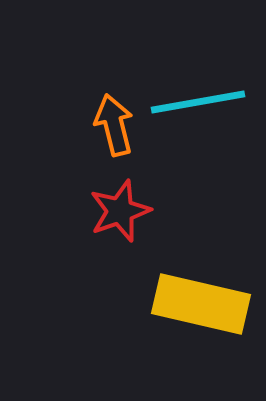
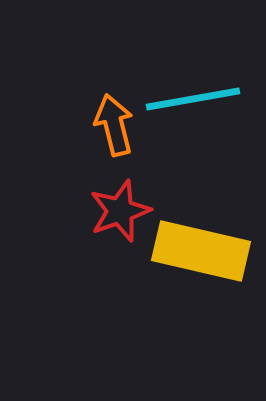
cyan line: moved 5 px left, 3 px up
yellow rectangle: moved 53 px up
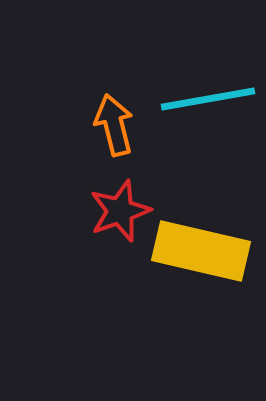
cyan line: moved 15 px right
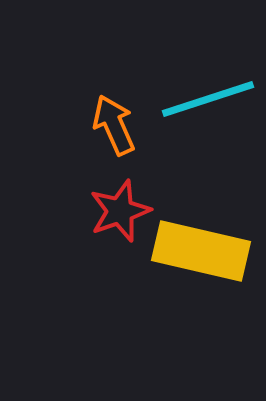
cyan line: rotated 8 degrees counterclockwise
orange arrow: rotated 10 degrees counterclockwise
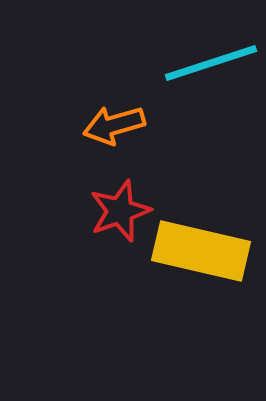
cyan line: moved 3 px right, 36 px up
orange arrow: rotated 82 degrees counterclockwise
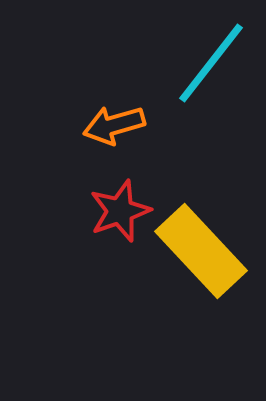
cyan line: rotated 34 degrees counterclockwise
yellow rectangle: rotated 34 degrees clockwise
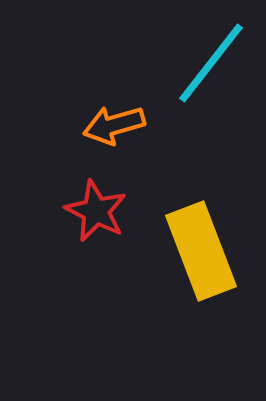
red star: moved 24 px left; rotated 26 degrees counterclockwise
yellow rectangle: rotated 22 degrees clockwise
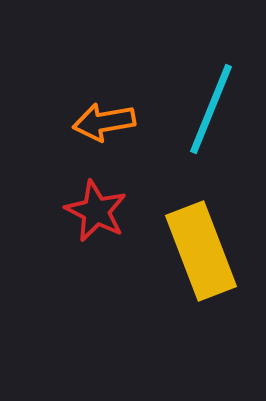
cyan line: moved 46 px down; rotated 16 degrees counterclockwise
orange arrow: moved 10 px left, 3 px up; rotated 6 degrees clockwise
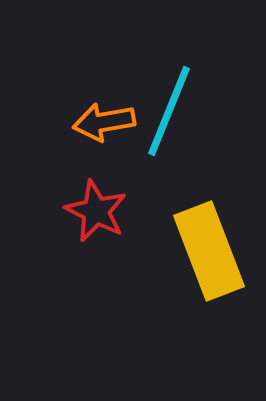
cyan line: moved 42 px left, 2 px down
yellow rectangle: moved 8 px right
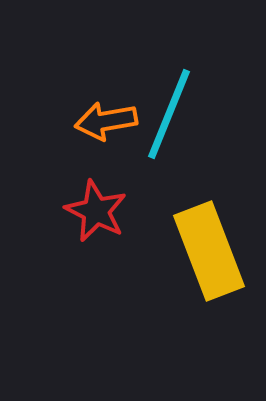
cyan line: moved 3 px down
orange arrow: moved 2 px right, 1 px up
